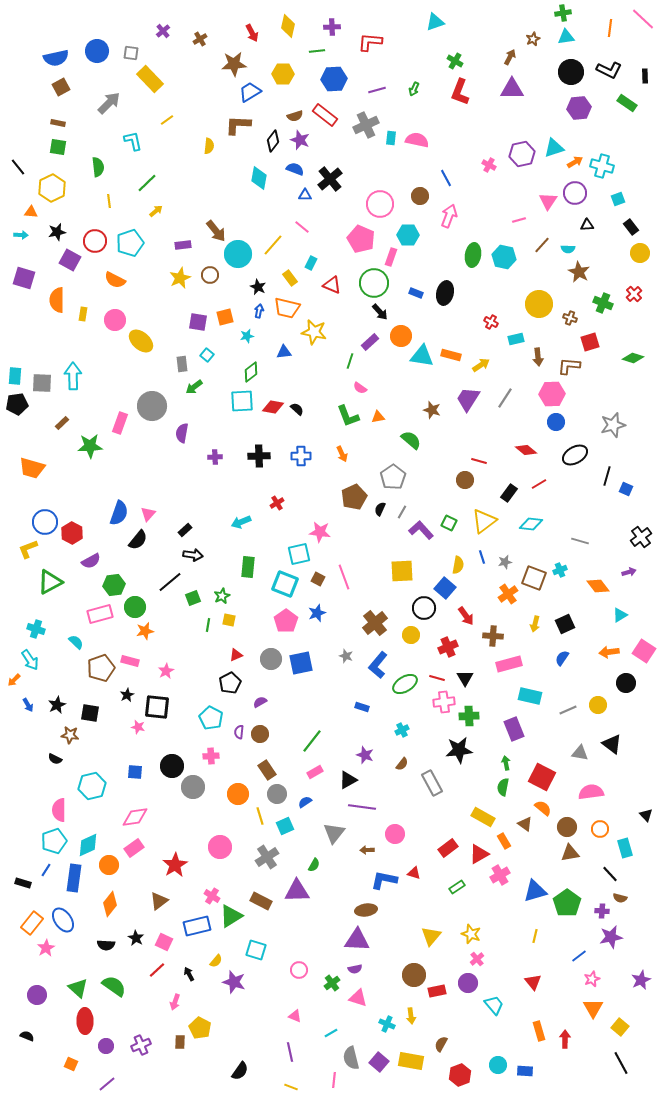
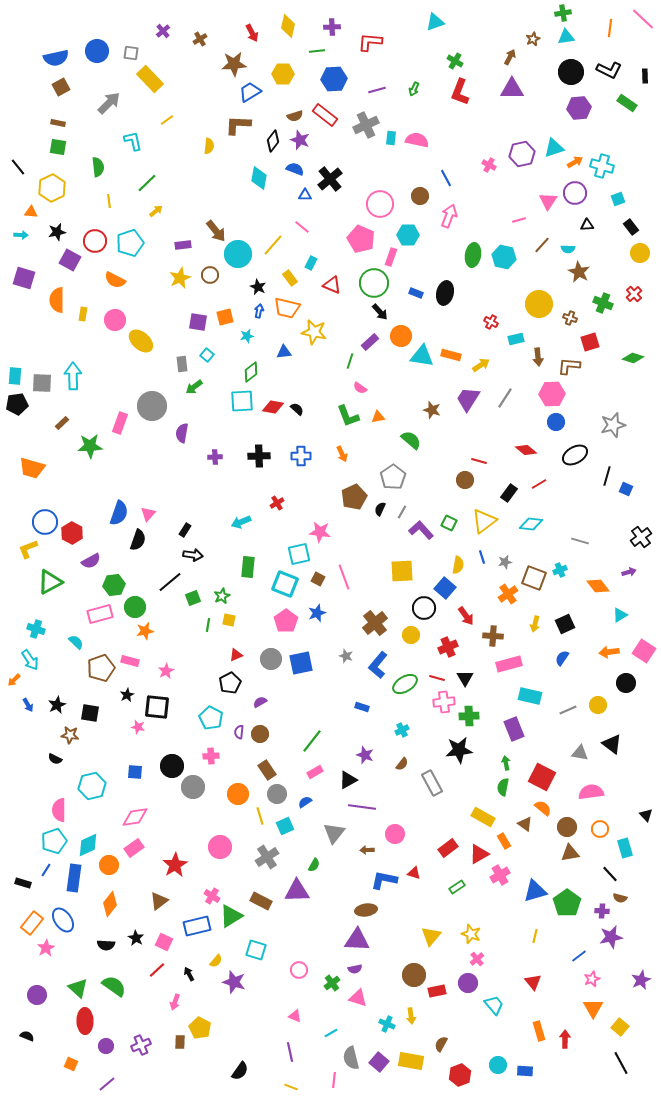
black rectangle at (185, 530): rotated 16 degrees counterclockwise
black semicircle at (138, 540): rotated 20 degrees counterclockwise
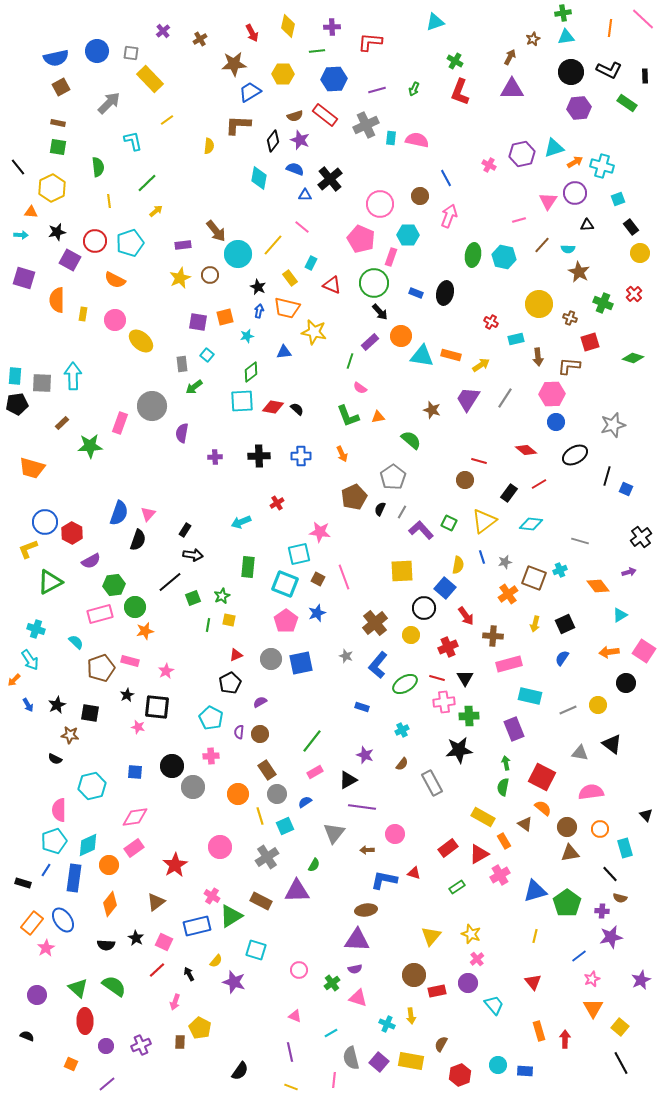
brown triangle at (159, 901): moved 3 px left, 1 px down
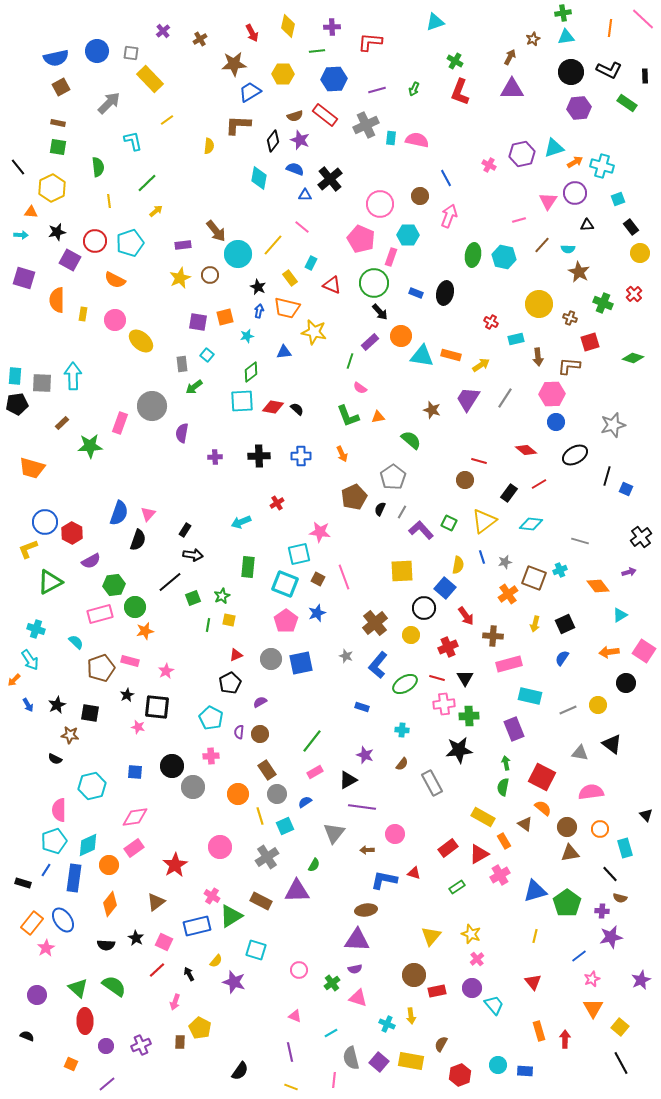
pink cross at (444, 702): moved 2 px down
cyan cross at (402, 730): rotated 32 degrees clockwise
purple circle at (468, 983): moved 4 px right, 5 px down
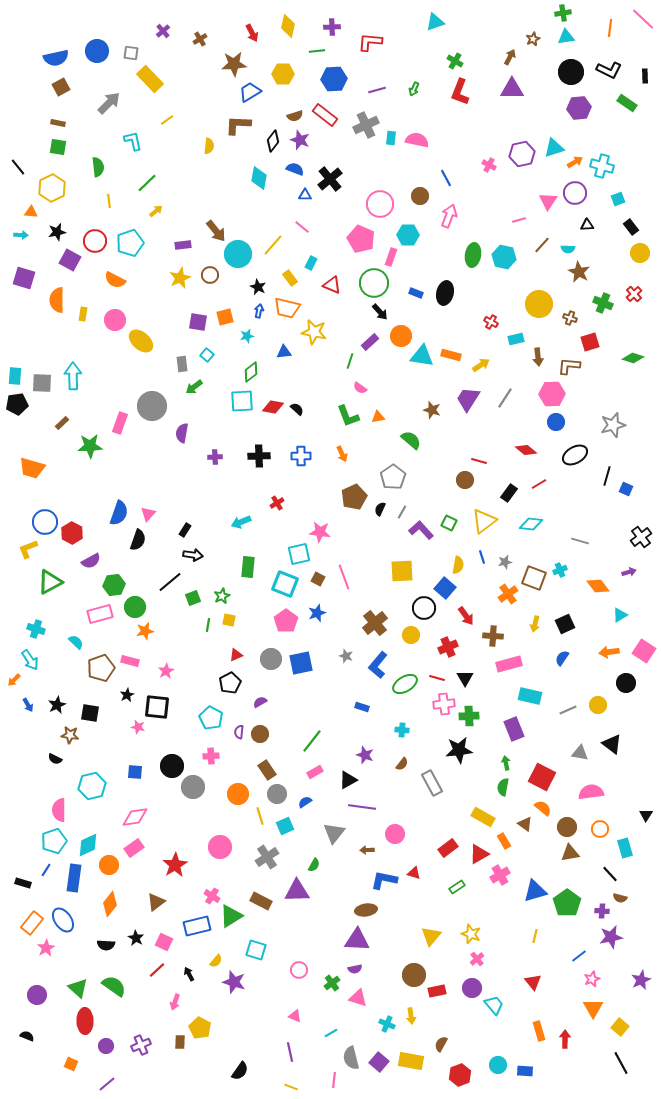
black triangle at (646, 815): rotated 16 degrees clockwise
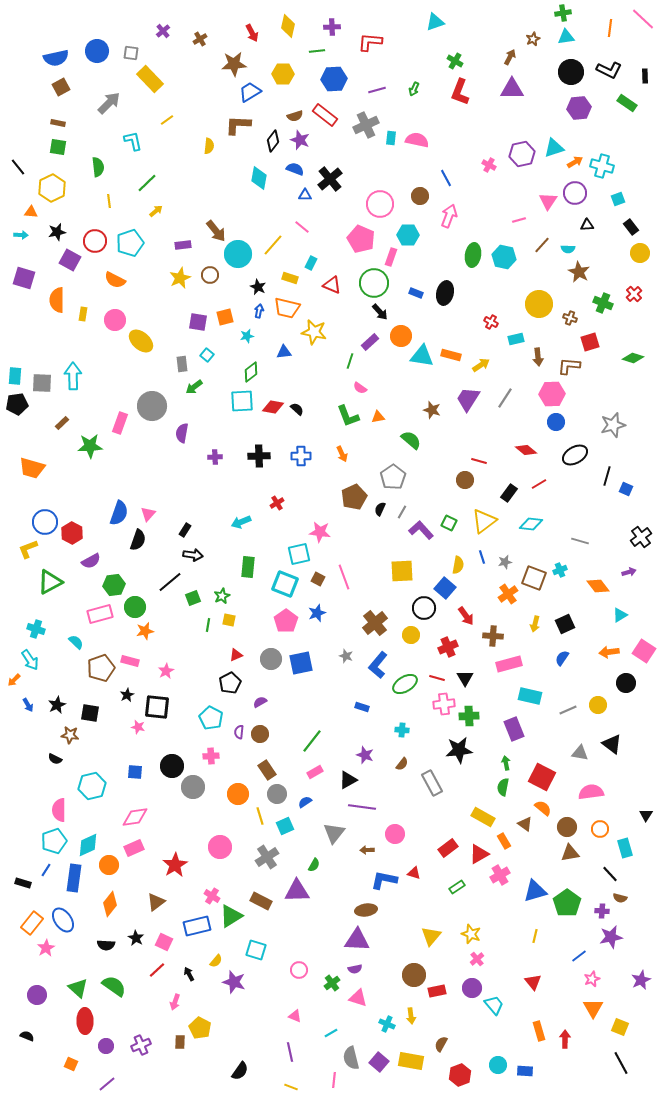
yellow rectangle at (290, 278): rotated 35 degrees counterclockwise
pink rectangle at (134, 848): rotated 12 degrees clockwise
yellow square at (620, 1027): rotated 18 degrees counterclockwise
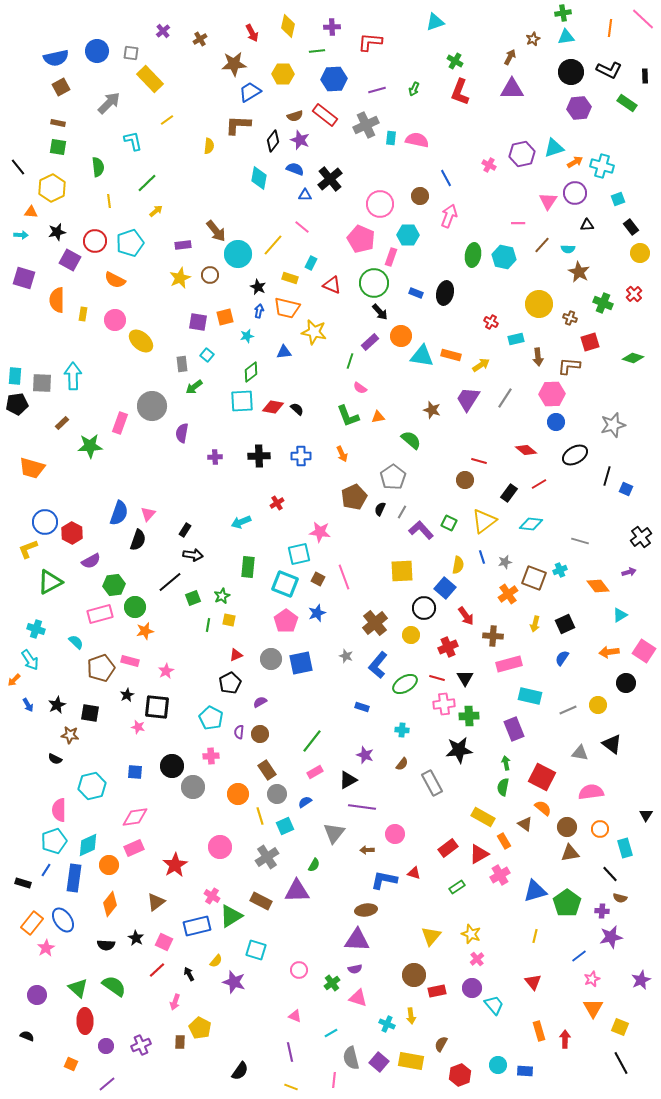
pink line at (519, 220): moved 1 px left, 3 px down; rotated 16 degrees clockwise
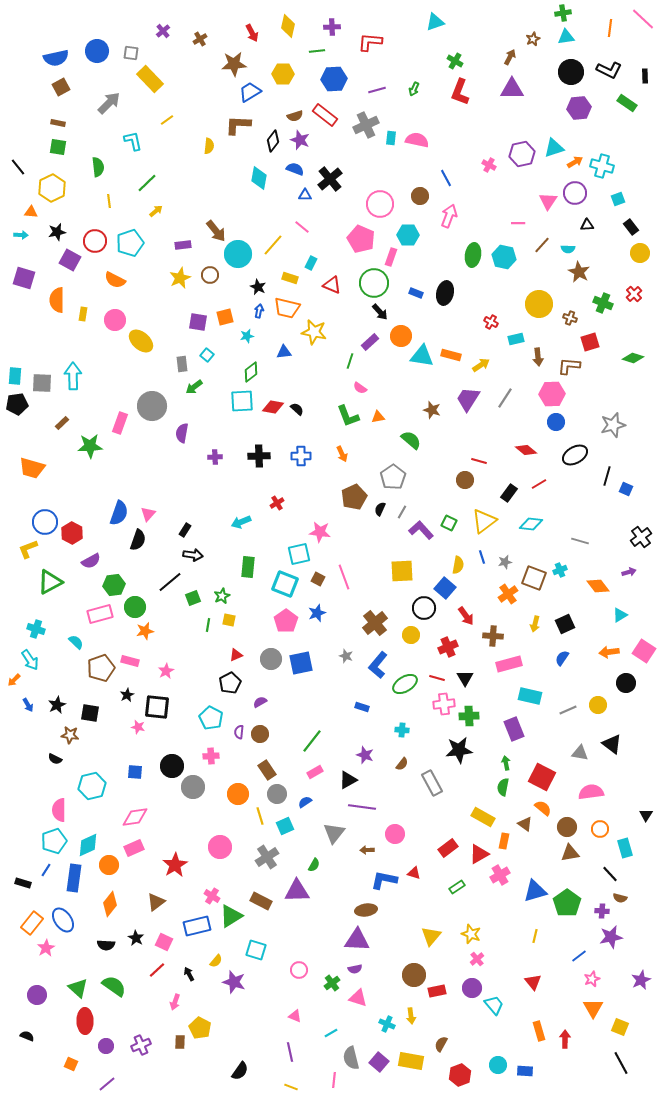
orange rectangle at (504, 841): rotated 42 degrees clockwise
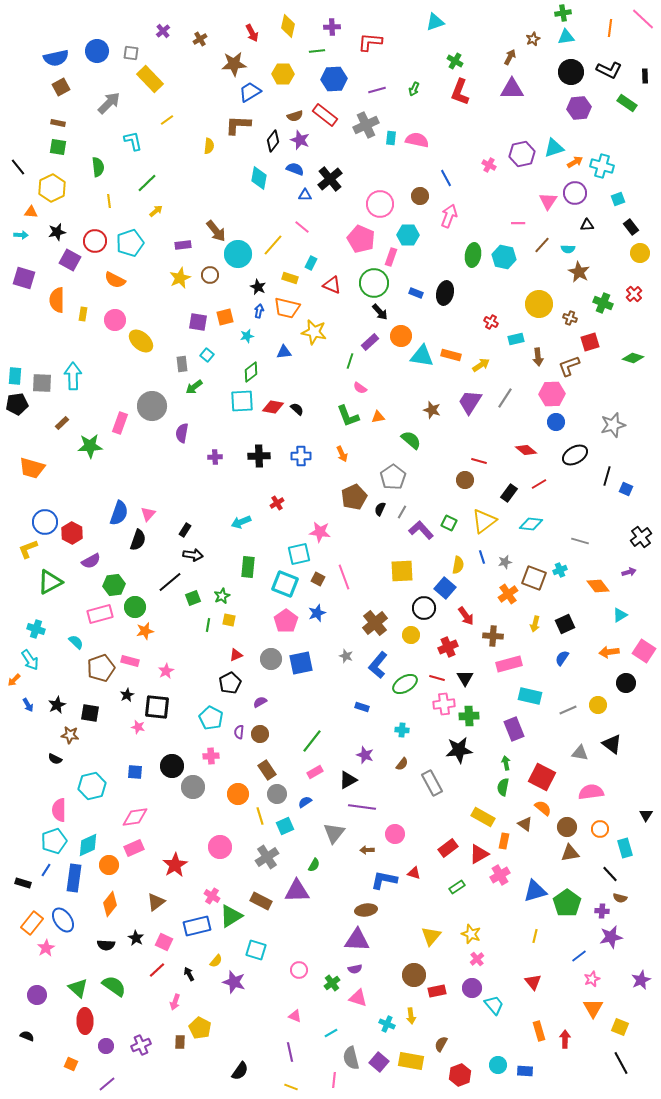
brown L-shape at (569, 366): rotated 25 degrees counterclockwise
purple trapezoid at (468, 399): moved 2 px right, 3 px down
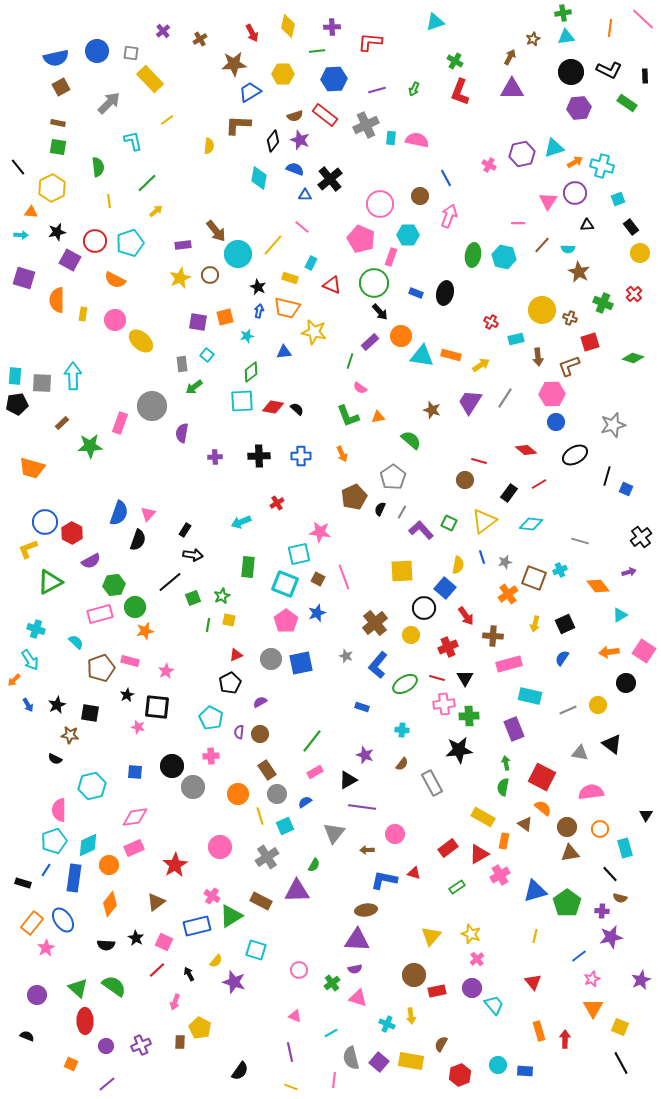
yellow circle at (539, 304): moved 3 px right, 6 px down
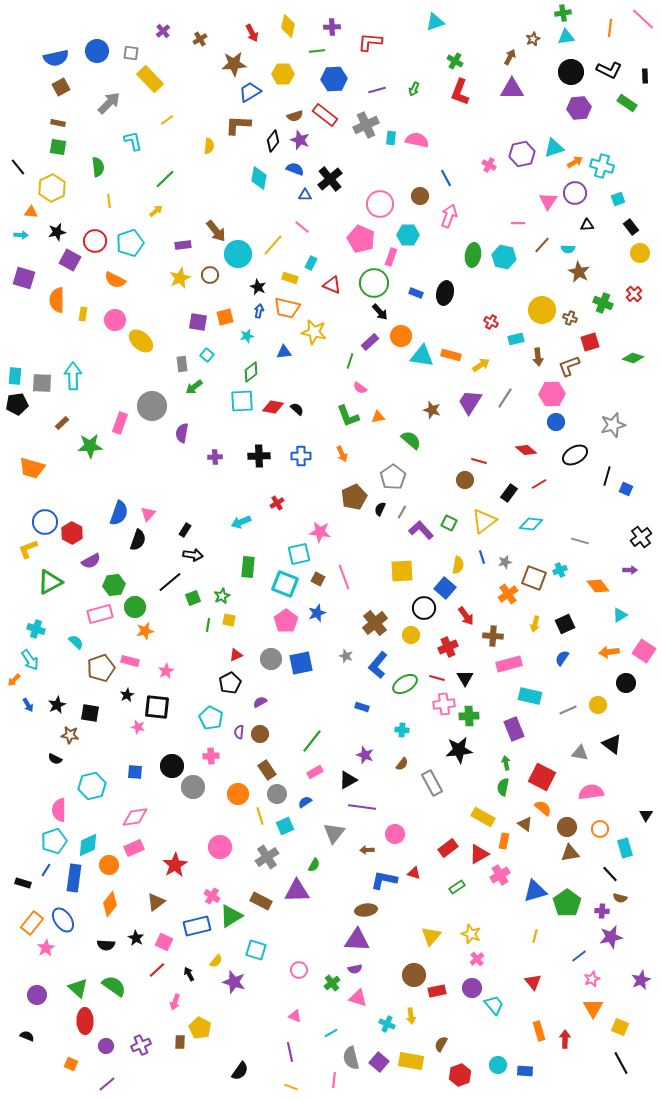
green line at (147, 183): moved 18 px right, 4 px up
purple arrow at (629, 572): moved 1 px right, 2 px up; rotated 16 degrees clockwise
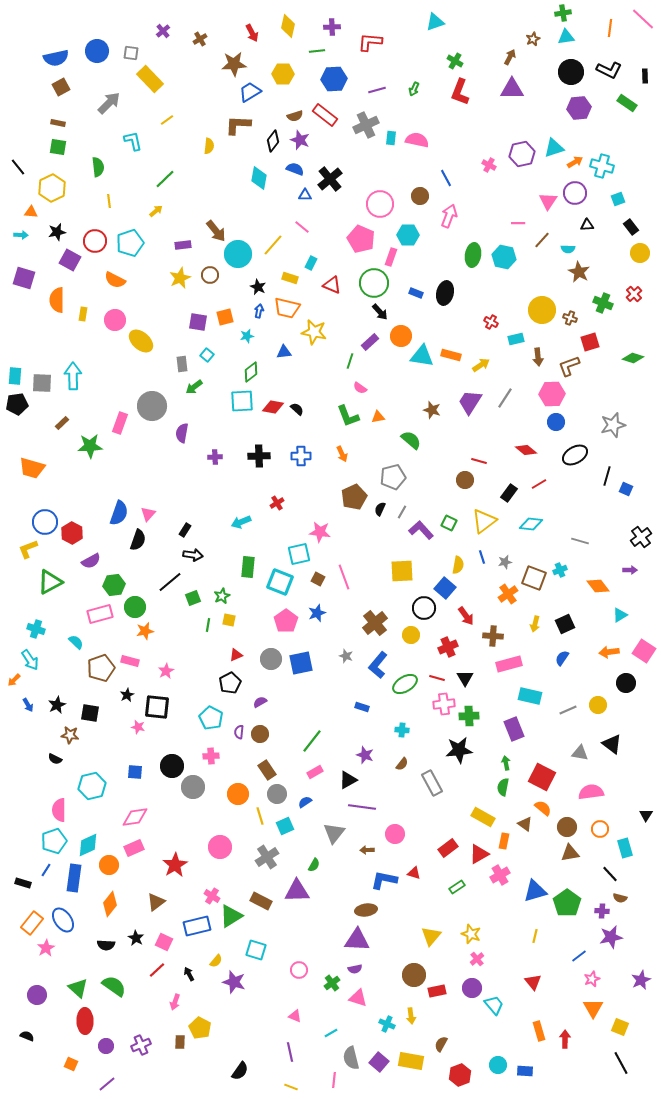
brown line at (542, 245): moved 5 px up
gray pentagon at (393, 477): rotated 20 degrees clockwise
cyan square at (285, 584): moved 5 px left, 2 px up
